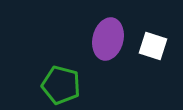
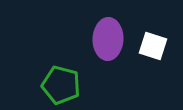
purple ellipse: rotated 12 degrees counterclockwise
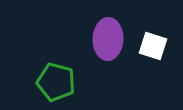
green pentagon: moved 5 px left, 3 px up
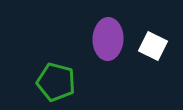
white square: rotated 8 degrees clockwise
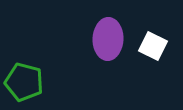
green pentagon: moved 32 px left
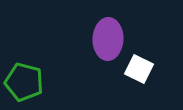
white square: moved 14 px left, 23 px down
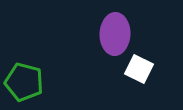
purple ellipse: moved 7 px right, 5 px up
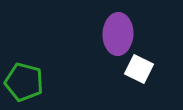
purple ellipse: moved 3 px right
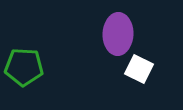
green pentagon: moved 15 px up; rotated 12 degrees counterclockwise
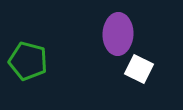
green pentagon: moved 4 px right, 6 px up; rotated 12 degrees clockwise
